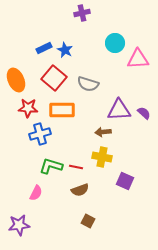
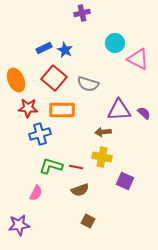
pink triangle: rotated 30 degrees clockwise
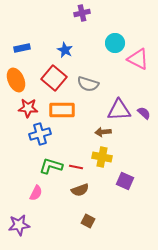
blue rectangle: moved 22 px left; rotated 14 degrees clockwise
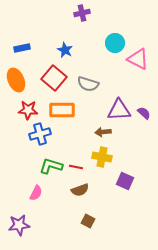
red star: moved 2 px down
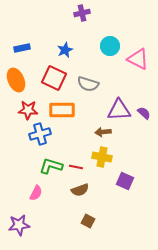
cyan circle: moved 5 px left, 3 px down
blue star: rotated 21 degrees clockwise
red square: rotated 15 degrees counterclockwise
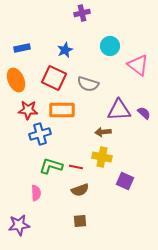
pink triangle: moved 6 px down; rotated 10 degrees clockwise
pink semicircle: rotated 28 degrees counterclockwise
brown square: moved 8 px left; rotated 32 degrees counterclockwise
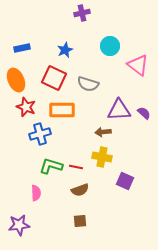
red star: moved 2 px left, 3 px up; rotated 18 degrees clockwise
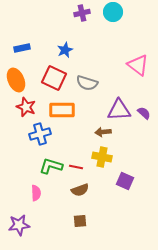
cyan circle: moved 3 px right, 34 px up
gray semicircle: moved 1 px left, 1 px up
